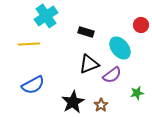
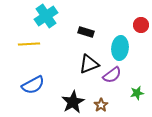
cyan ellipse: rotated 45 degrees clockwise
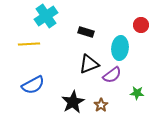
green star: rotated 16 degrees clockwise
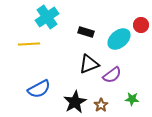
cyan cross: moved 1 px right, 1 px down
cyan ellipse: moved 1 px left, 9 px up; rotated 45 degrees clockwise
blue semicircle: moved 6 px right, 4 px down
green star: moved 5 px left, 6 px down
black star: moved 2 px right
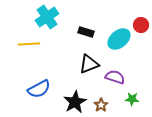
purple semicircle: moved 3 px right, 2 px down; rotated 126 degrees counterclockwise
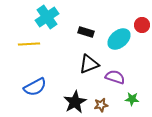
red circle: moved 1 px right
blue semicircle: moved 4 px left, 2 px up
brown star: rotated 24 degrees clockwise
